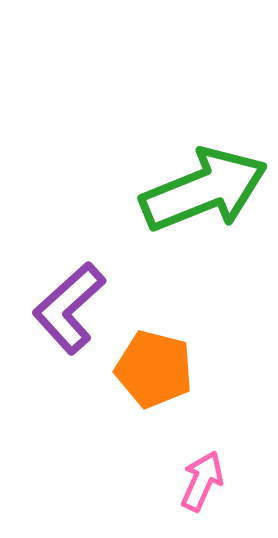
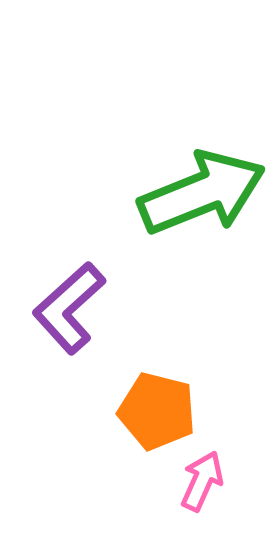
green arrow: moved 2 px left, 3 px down
orange pentagon: moved 3 px right, 42 px down
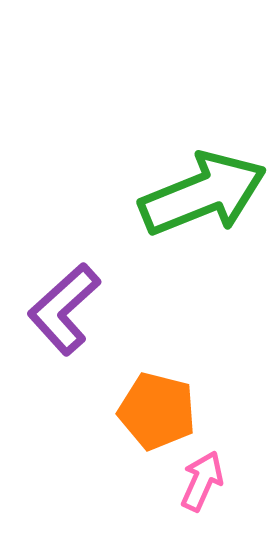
green arrow: moved 1 px right, 1 px down
purple L-shape: moved 5 px left, 1 px down
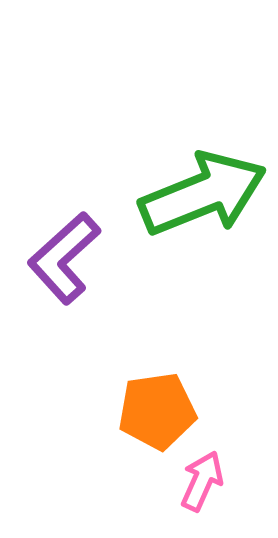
purple L-shape: moved 51 px up
orange pentagon: rotated 22 degrees counterclockwise
